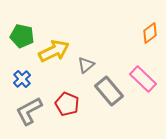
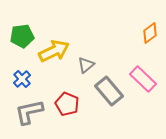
green pentagon: rotated 20 degrees counterclockwise
gray L-shape: moved 1 px down; rotated 16 degrees clockwise
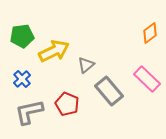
pink rectangle: moved 4 px right
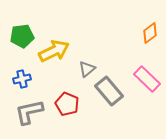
gray triangle: moved 1 px right, 4 px down
blue cross: rotated 30 degrees clockwise
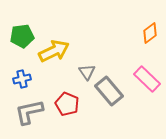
gray triangle: moved 3 px down; rotated 24 degrees counterclockwise
